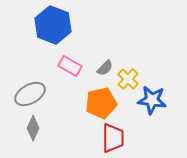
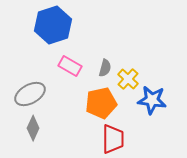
blue hexagon: rotated 21 degrees clockwise
gray semicircle: rotated 30 degrees counterclockwise
red trapezoid: moved 1 px down
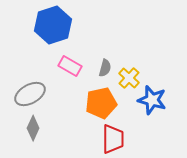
yellow cross: moved 1 px right, 1 px up
blue star: rotated 8 degrees clockwise
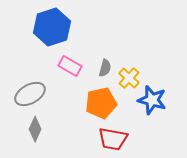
blue hexagon: moved 1 px left, 2 px down
gray diamond: moved 2 px right, 1 px down
red trapezoid: rotated 100 degrees clockwise
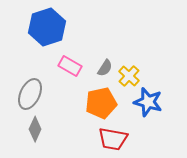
blue hexagon: moved 5 px left
gray semicircle: rotated 18 degrees clockwise
yellow cross: moved 2 px up
gray ellipse: rotated 36 degrees counterclockwise
blue star: moved 4 px left, 2 px down
